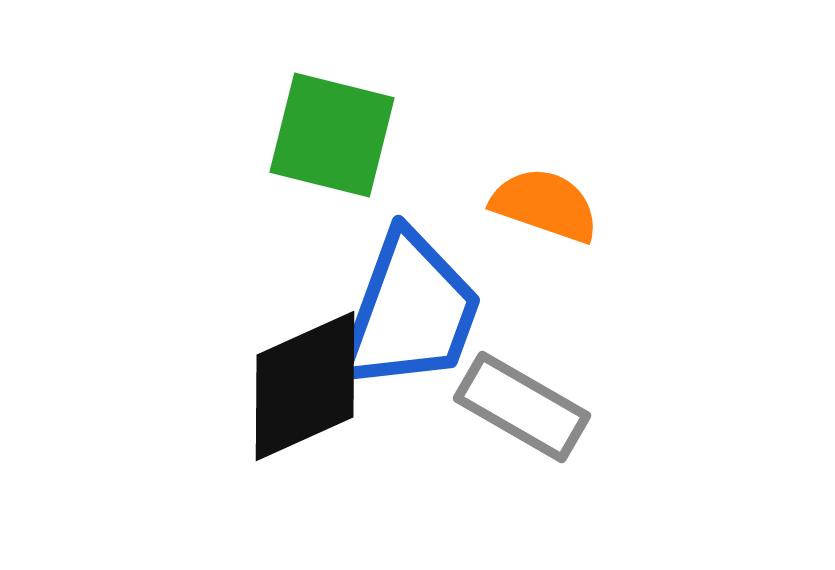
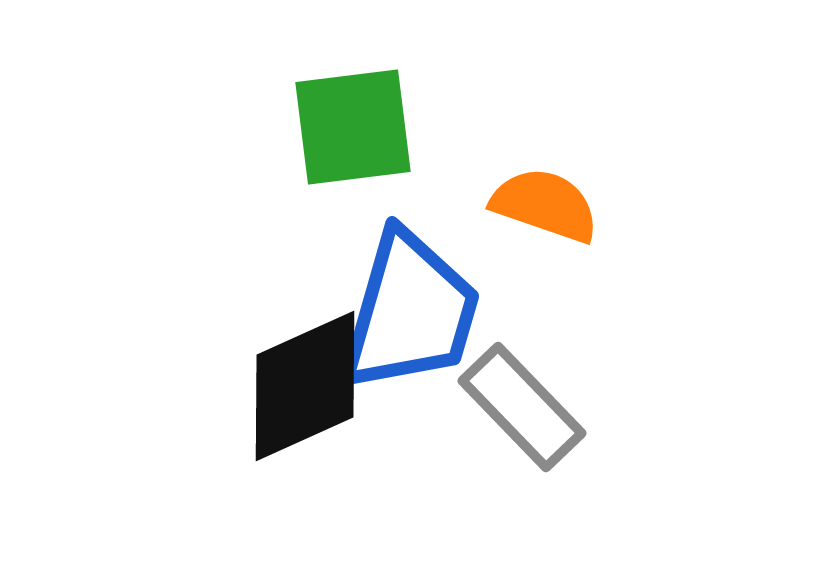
green square: moved 21 px right, 8 px up; rotated 21 degrees counterclockwise
blue trapezoid: rotated 4 degrees counterclockwise
gray rectangle: rotated 16 degrees clockwise
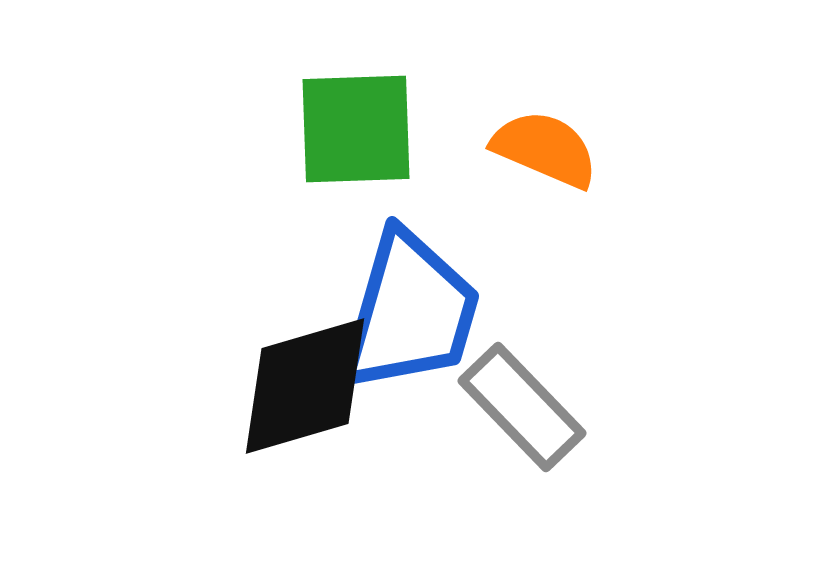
green square: moved 3 px right, 2 px down; rotated 5 degrees clockwise
orange semicircle: moved 56 px up; rotated 4 degrees clockwise
black diamond: rotated 8 degrees clockwise
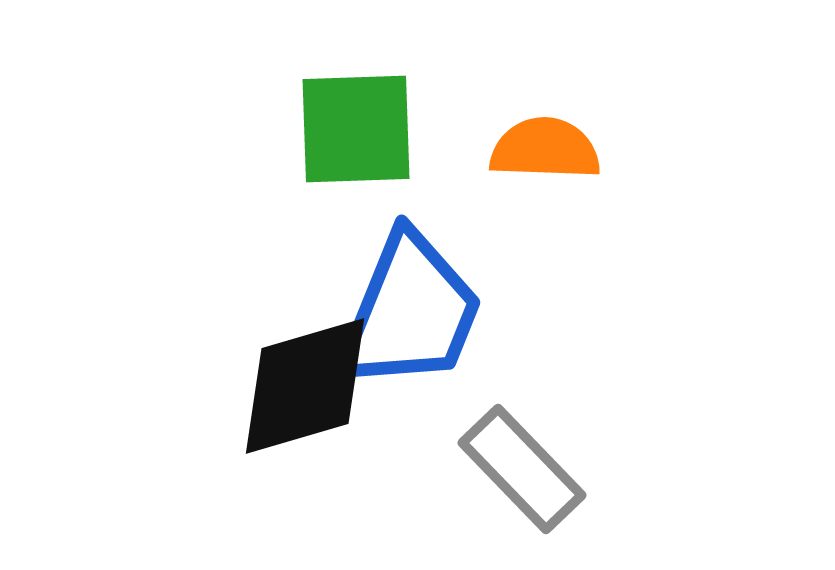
orange semicircle: rotated 21 degrees counterclockwise
blue trapezoid: rotated 6 degrees clockwise
gray rectangle: moved 62 px down
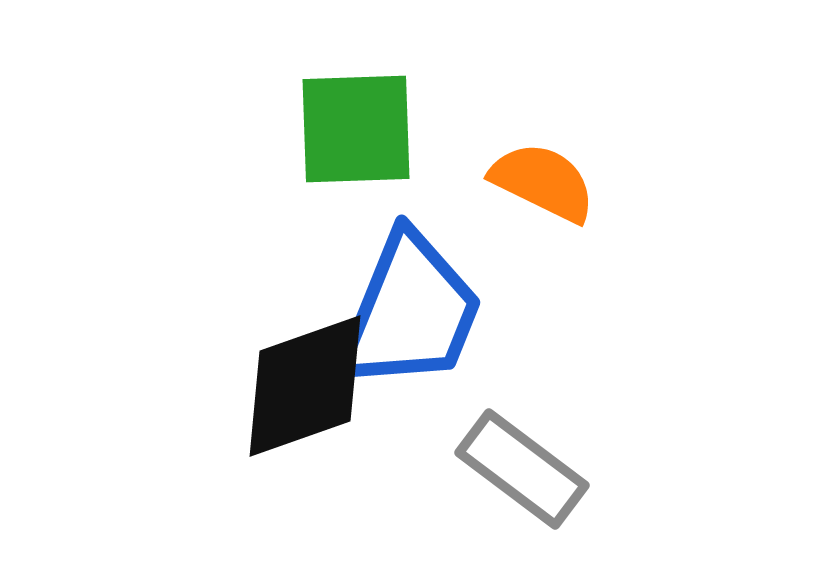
orange semicircle: moved 2 px left, 33 px down; rotated 24 degrees clockwise
black diamond: rotated 3 degrees counterclockwise
gray rectangle: rotated 9 degrees counterclockwise
